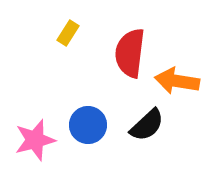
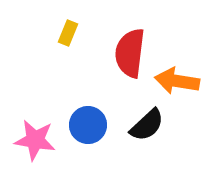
yellow rectangle: rotated 10 degrees counterclockwise
pink star: rotated 24 degrees clockwise
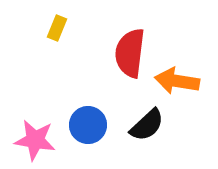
yellow rectangle: moved 11 px left, 5 px up
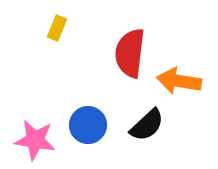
orange arrow: moved 2 px right
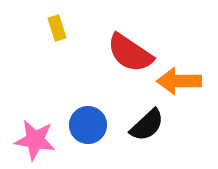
yellow rectangle: rotated 40 degrees counterclockwise
red semicircle: rotated 63 degrees counterclockwise
orange arrow: rotated 9 degrees counterclockwise
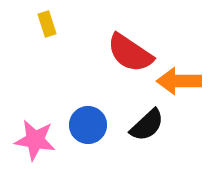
yellow rectangle: moved 10 px left, 4 px up
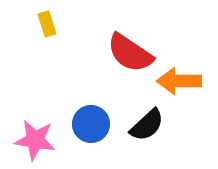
blue circle: moved 3 px right, 1 px up
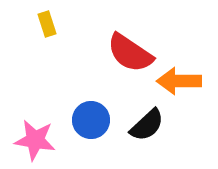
blue circle: moved 4 px up
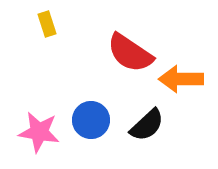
orange arrow: moved 2 px right, 2 px up
pink star: moved 4 px right, 8 px up
